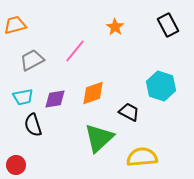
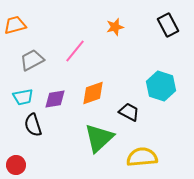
orange star: rotated 24 degrees clockwise
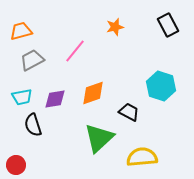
orange trapezoid: moved 6 px right, 6 px down
cyan trapezoid: moved 1 px left
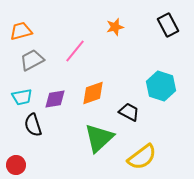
yellow semicircle: rotated 148 degrees clockwise
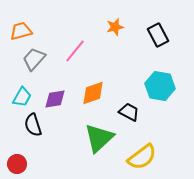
black rectangle: moved 10 px left, 10 px down
gray trapezoid: moved 2 px right, 1 px up; rotated 20 degrees counterclockwise
cyan hexagon: moved 1 px left; rotated 8 degrees counterclockwise
cyan trapezoid: rotated 50 degrees counterclockwise
red circle: moved 1 px right, 1 px up
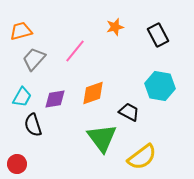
green triangle: moved 3 px right; rotated 24 degrees counterclockwise
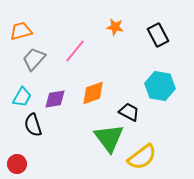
orange star: rotated 24 degrees clockwise
green triangle: moved 7 px right
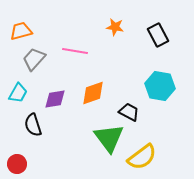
pink line: rotated 60 degrees clockwise
cyan trapezoid: moved 4 px left, 4 px up
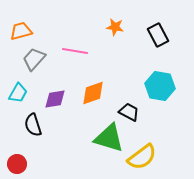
green triangle: rotated 36 degrees counterclockwise
